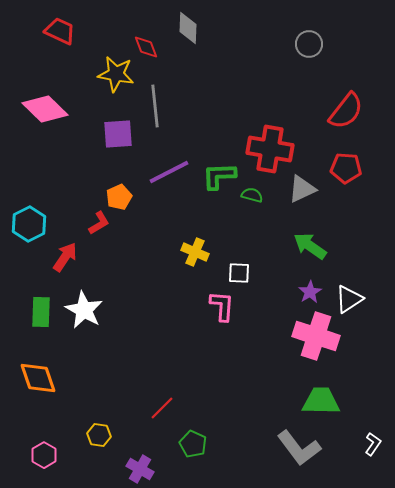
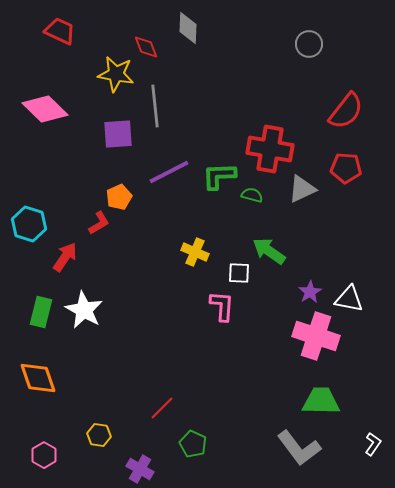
cyan hexagon: rotated 16 degrees counterclockwise
green arrow: moved 41 px left, 5 px down
white triangle: rotated 44 degrees clockwise
green rectangle: rotated 12 degrees clockwise
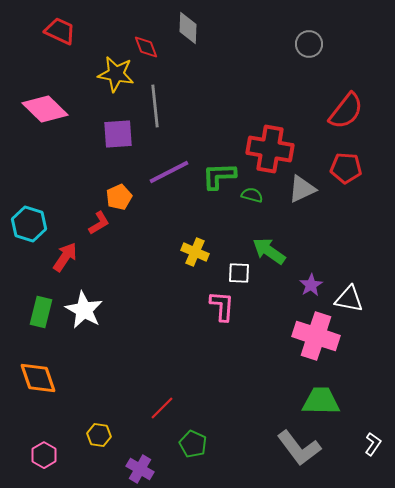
purple star: moved 1 px right, 7 px up
